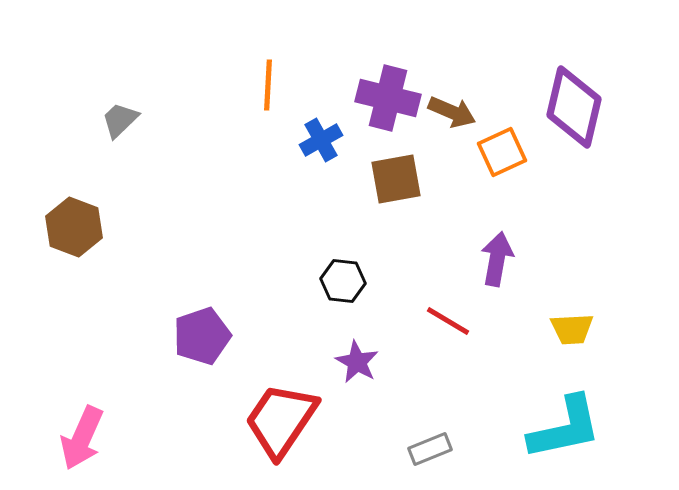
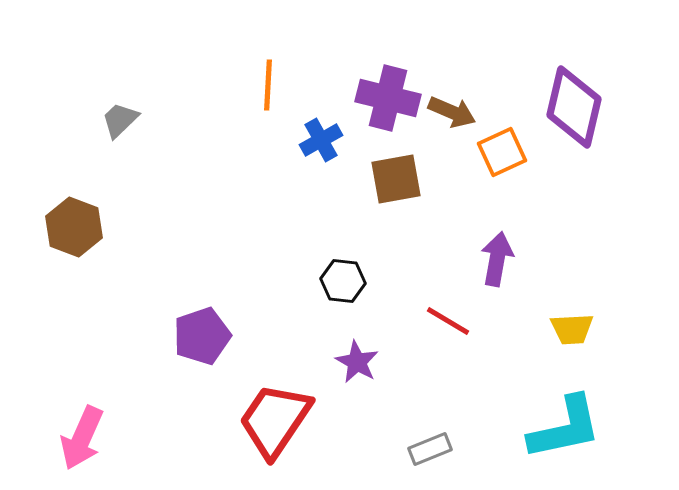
red trapezoid: moved 6 px left
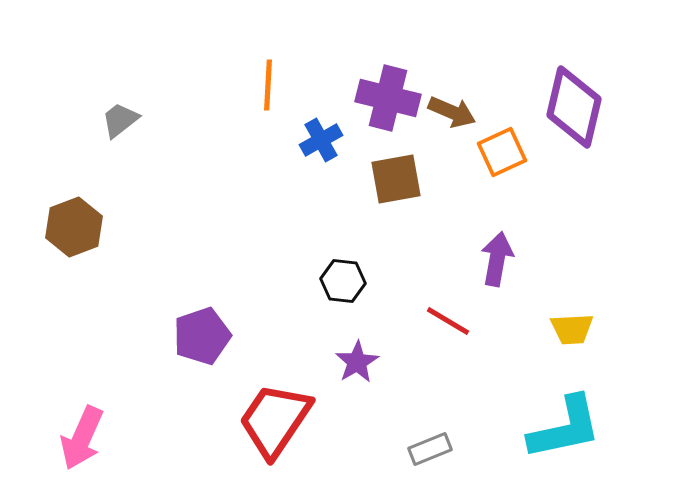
gray trapezoid: rotated 6 degrees clockwise
brown hexagon: rotated 18 degrees clockwise
purple star: rotated 12 degrees clockwise
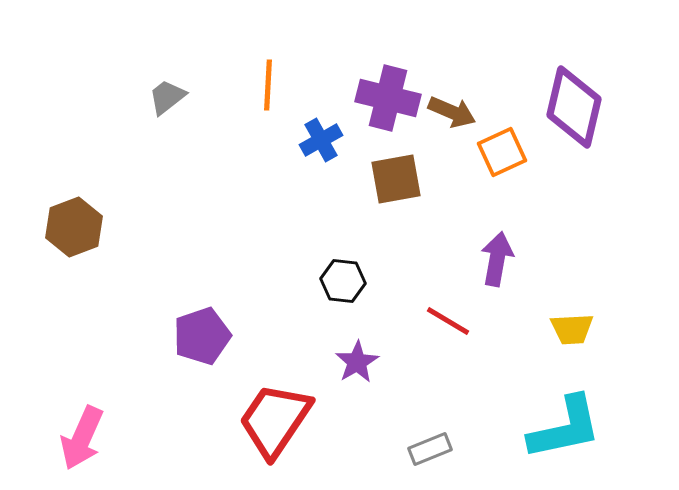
gray trapezoid: moved 47 px right, 23 px up
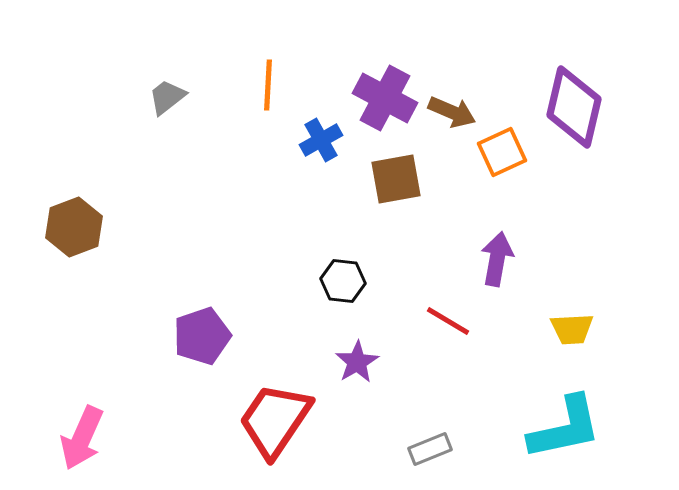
purple cross: moved 3 px left; rotated 14 degrees clockwise
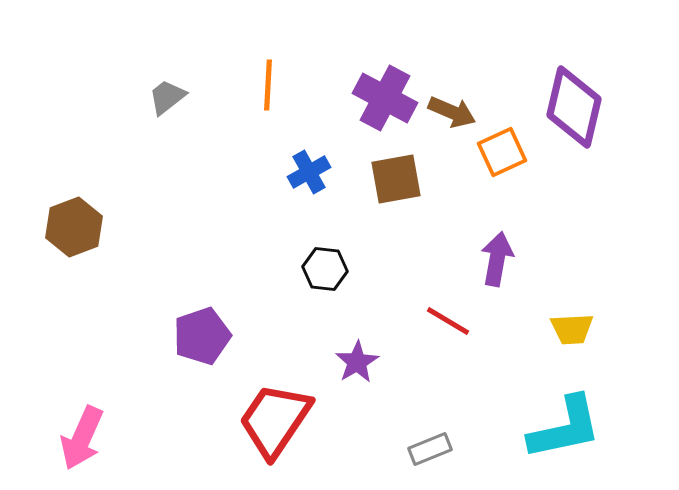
blue cross: moved 12 px left, 32 px down
black hexagon: moved 18 px left, 12 px up
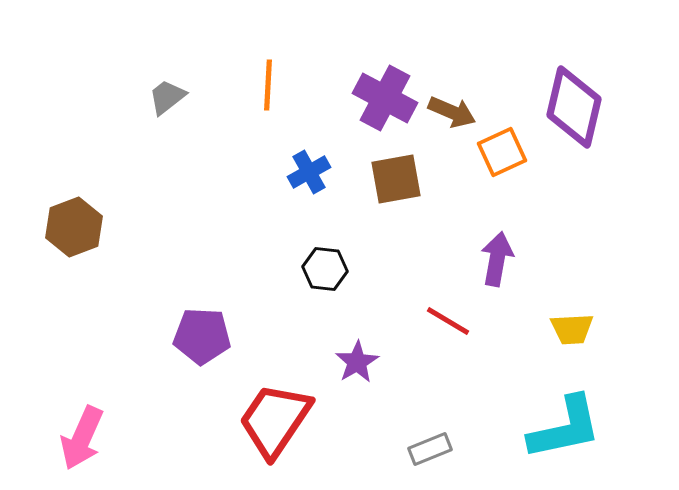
purple pentagon: rotated 22 degrees clockwise
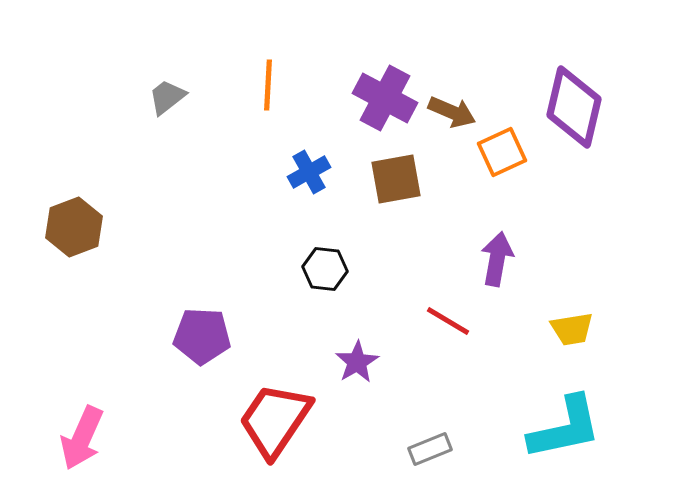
yellow trapezoid: rotated 6 degrees counterclockwise
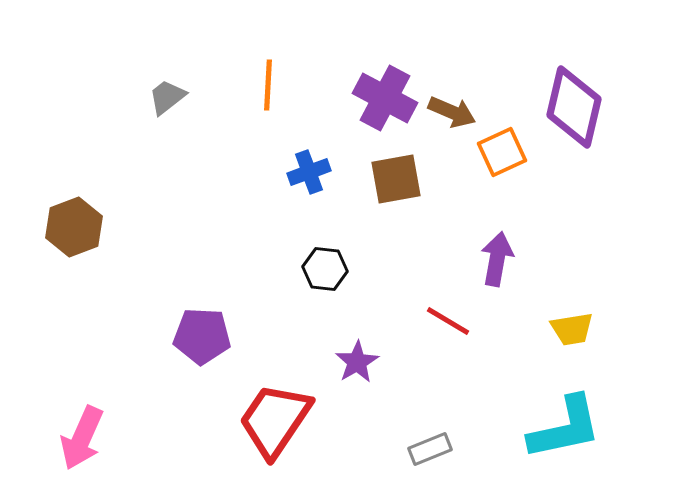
blue cross: rotated 9 degrees clockwise
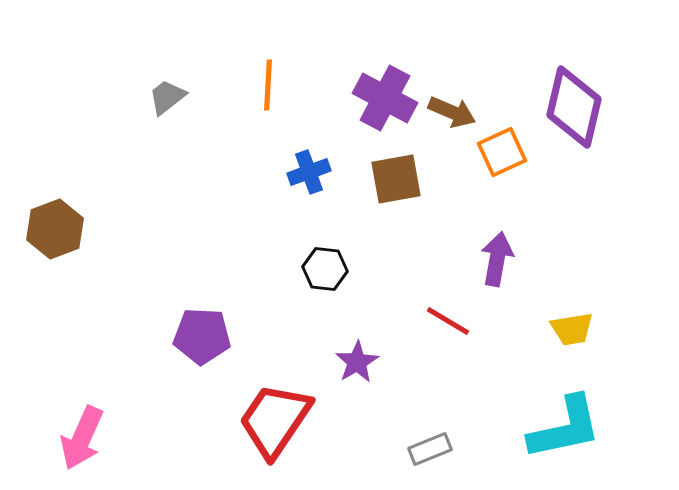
brown hexagon: moved 19 px left, 2 px down
